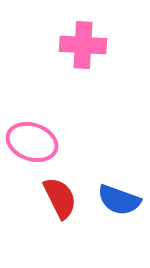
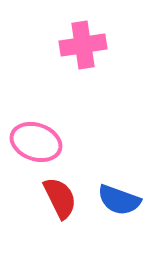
pink cross: rotated 12 degrees counterclockwise
pink ellipse: moved 4 px right
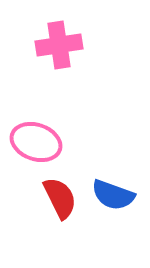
pink cross: moved 24 px left
blue semicircle: moved 6 px left, 5 px up
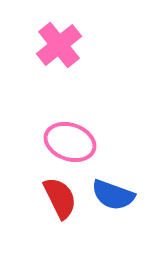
pink cross: rotated 30 degrees counterclockwise
pink ellipse: moved 34 px right
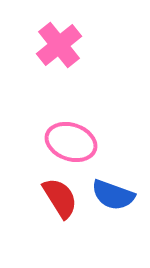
pink ellipse: moved 1 px right
red semicircle: rotated 6 degrees counterclockwise
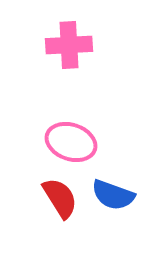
pink cross: moved 10 px right; rotated 36 degrees clockwise
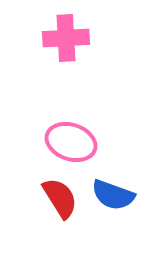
pink cross: moved 3 px left, 7 px up
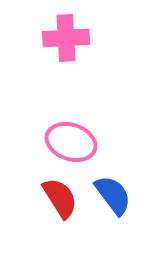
blue semicircle: rotated 147 degrees counterclockwise
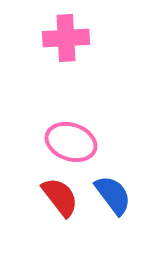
red semicircle: moved 1 px up; rotated 6 degrees counterclockwise
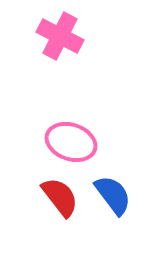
pink cross: moved 6 px left, 2 px up; rotated 30 degrees clockwise
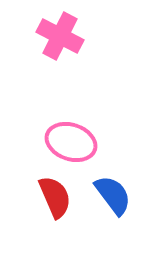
red semicircle: moved 5 px left; rotated 15 degrees clockwise
